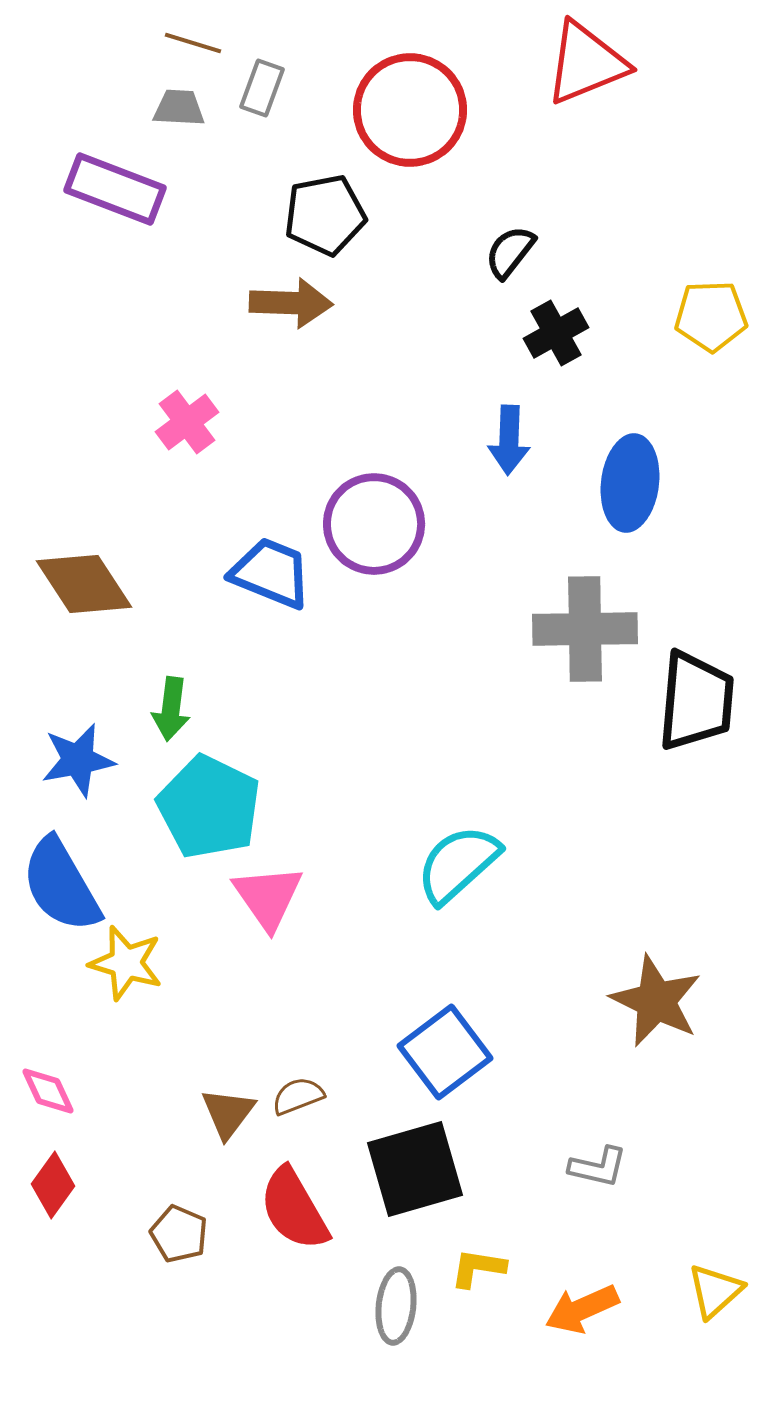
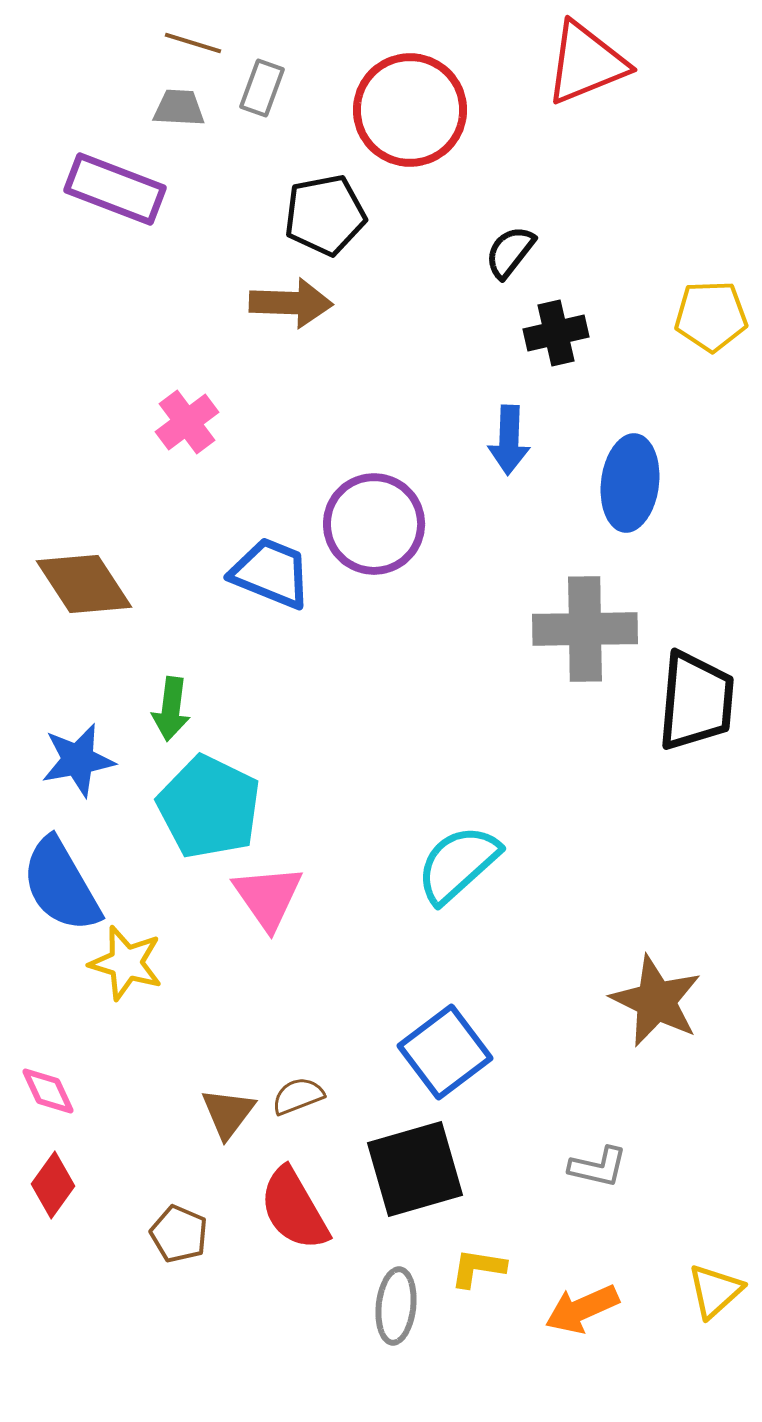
black cross: rotated 16 degrees clockwise
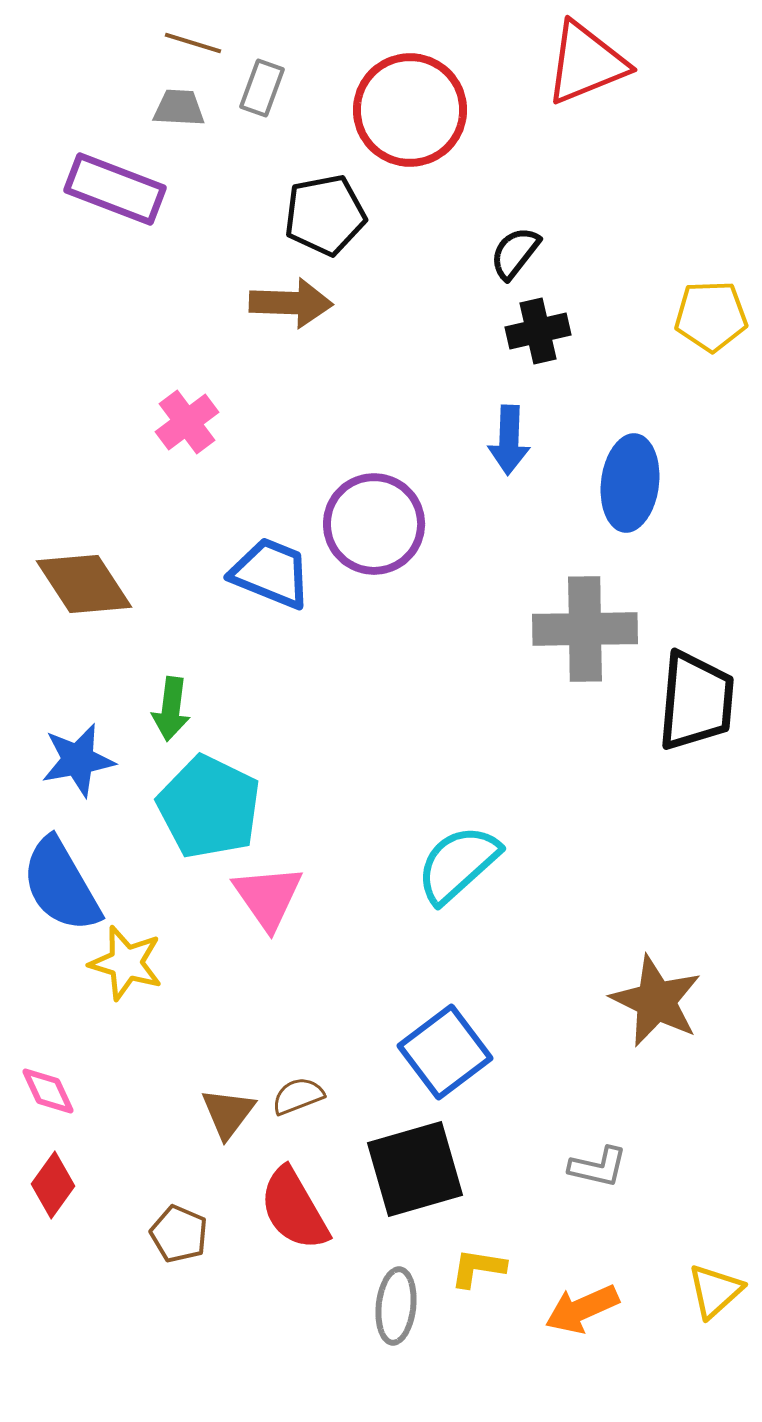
black semicircle: moved 5 px right, 1 px down
black cross: moved 18 px left, 2 px up
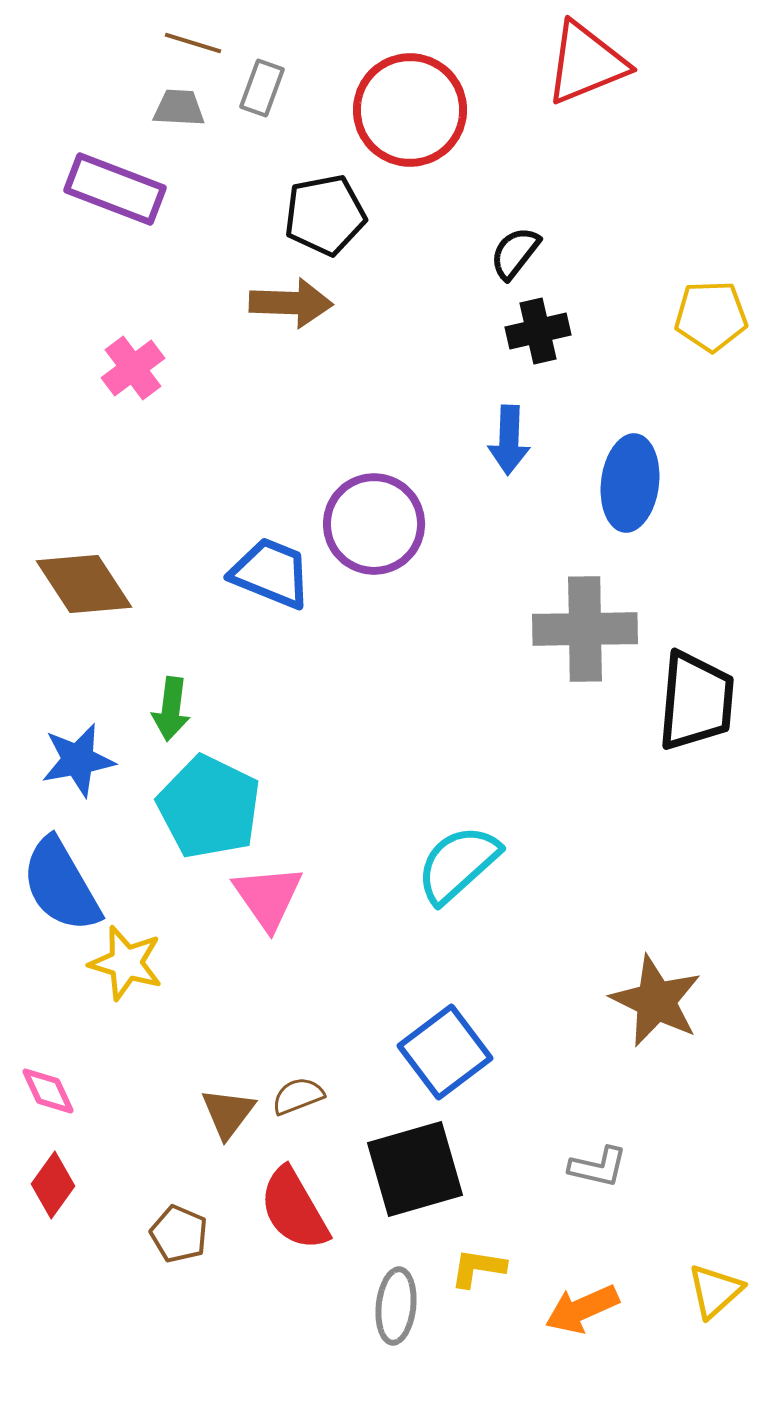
pink cross: moved 54 px left, 54 px up
